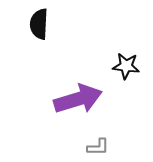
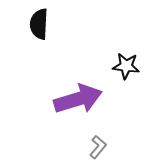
gray L-shape: rotated 50 degrees counterclockwise
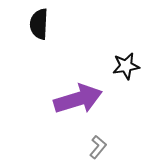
black star: rotated 16 degrees counterclockwise
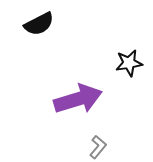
black semicircle: rotated 120 degrees counterclockwise
black star: moved 3 px right, 3 px up
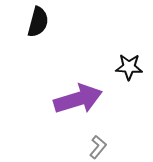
black semicircle: moved 1 px left, 2 px up; rotated 48 degrees counterclockwise
black star: moved 4 px down; rotated 12 degrees clockwise
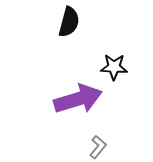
black semicircle: moved 31 px right
black star: moved 15 px left
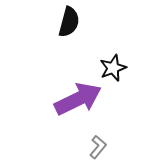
black star: moved 1 px left, 1 px down; rotated 24 degrees counterclockwise
purple arrow: rotated 9 degrees counterclockwise
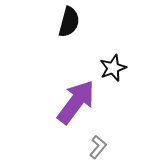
purple arrow: moved 2 px left, 3 px down; rotated 27 degrees counterclockwise
